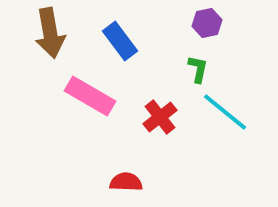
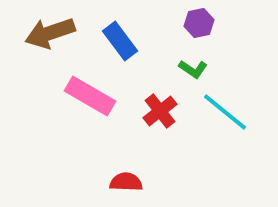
purple hexagon: moved 8 px left
brown arrow: rotated 81 degrees clockwise
green L-shape: moved 5 px left; rotated 112 degrees clockwise
red cross: moved 6 px up
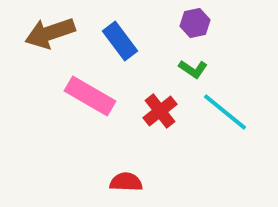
purple hexagon: moved 4 px left
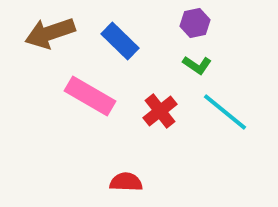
blue rectangle: rotated 9 degrees counterclockwise
green L-shape: moved 4 px right, 4 px up
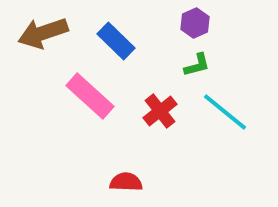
purple hexagon: rotated 12 degrees counterclockwise
brown arrow: moved 7 px left
blue rectangle: moved 4 px left
green L-shape: rotated 48 degrees counterclockwise
pink rectangle: rotated 12 degrees clockwise
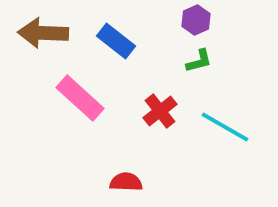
purple hexagon: moved 1 px right, 3 px up
brown arrow: rotated 21 degrees clockwise
blue rectangle: rotated 6 degrees counterclockwise
green L-shape: moved 2 px right, 4 px up
pink rectangle: moved 10 px left, 2 px down
cyan line: moved 15 px down; rotated 9 degrees counterclockwise
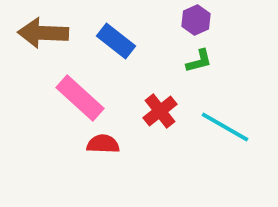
red semicircle: moved 23 px left, 38 px up
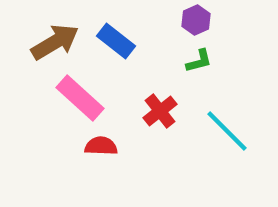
brown arrow: moved 12 px right, 9 px down; rotated 147 degrees clockwise
cyan line: moved 2 px right, 4 px down; rotated 15 degrees clockwise
red semicircle: moved 2 px left, 2 px down
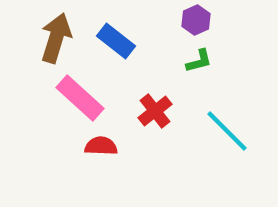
brown arrow: moved 1 px right, 4 px up; rotated 42 degrees counterclockwise
red cross: moved 5 px left
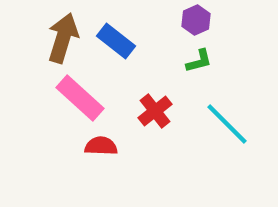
brown arrow: moved 7 px right
cyan line: moved 7 px up
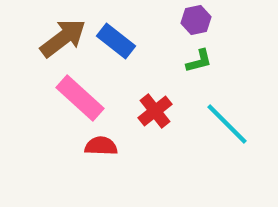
purple hexagon: rotated 12 degrees clockwise
brown arrow: rotated 36 degrees clockwise
